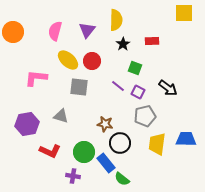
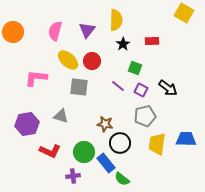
yellow square: rotated 30 degrees clockwise
purple square: moved 3 px right, 2 px up
purple cross: rotated 16 degrees counterclockwise
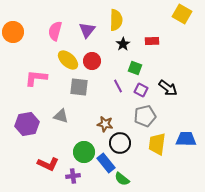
yellow square: moved 2 px left, 1 px down
purple line: rotated 24 degrees clockwise
red L-shape: moved 2 px left, 13 px down
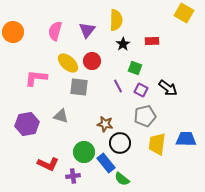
yellow square: moved 2 px right, 1 px up
yellow ellipse: moved 3 px down
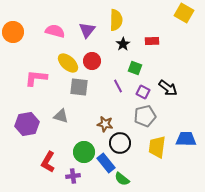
pink semicircle: rotated 90 degrees clockwise
purple square: moved 2 px right, 2 px down
yellow trapezoid: moved 3 px down
red L-shape: moved 2 px up; rotated 95 degrees clockwise
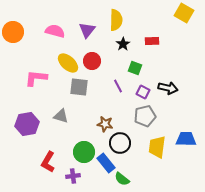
black arrow: rotated 24 degrees counterclockwise
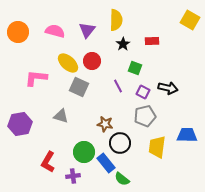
yellow square: moved 6 px right, 7 px down
orange circle: moved 5 px right
gray square: rotated 18 degrees clockwise
purple hexagon: moved 7 px left
blue trapezoid: moved 1 px right, 4 px up
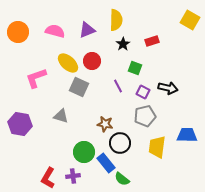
purple triangle: rotated 30 degrees clockwise
red rectangle: rotated 16 degrees counterclockwise
pink L-shape: rotated 25 degrees counterclockwise
purple hexagon: rotated 20 degrees clockwise
red L-shape: moved 16 px down
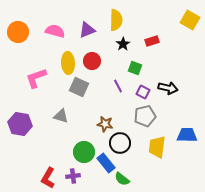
yellow ellipse: rotated 45 degrees clockwise
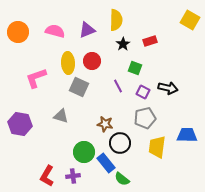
red rectangle: moved 2 px left
gray pentagon: moved 2 px down
red L-shape: moved 1 px left, 2 px up
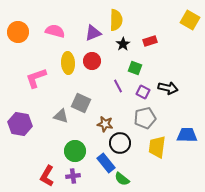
purple triangle: moved 6 px right, 3 px down
gray square: moved 2 px right, 16 px down
green circle: moved 9 px left, 1 px up
